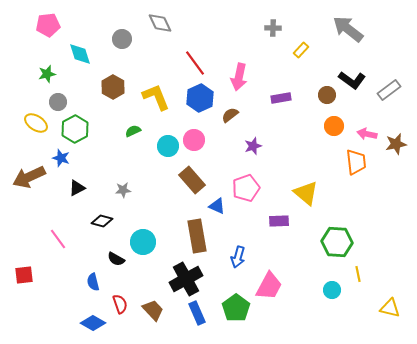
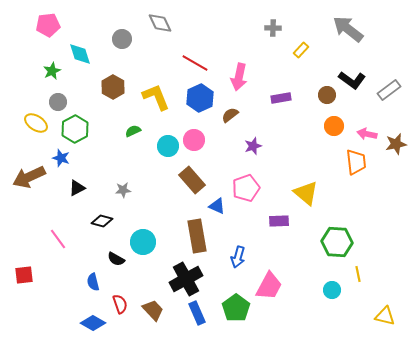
red line at (195, 63): rotated 24 degrees counterclockwise
green star at (47, 74): moved 5 px right, 3 px up; rotated 12 degrees counterclockwise
yellow triangle at (390, 308): moved 5 px left, 8 px down
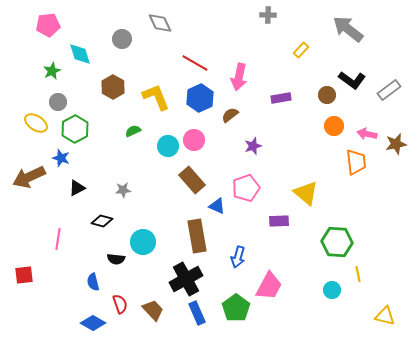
gray cross at (273, 28): moved 5 px left, 13 px up
pink line at (58, 239): rotated 45 degrees clockwise
black semicircle at (116, 259): rotated 24 degrees counterclockwise
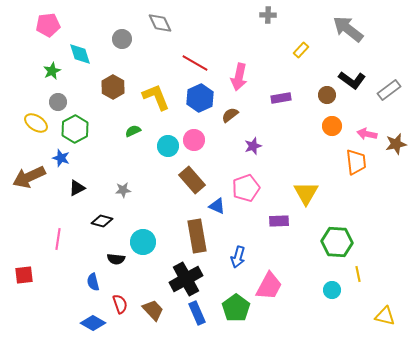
orange circle at (334, 126): moved 2 px left
yellow triangle at (306, 193): rotated 20 degrees clockwise
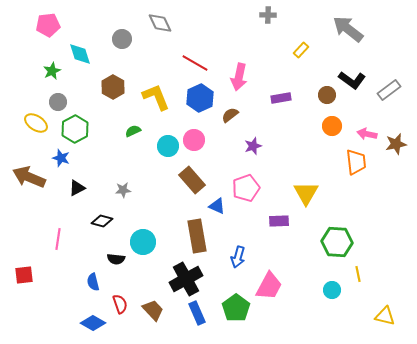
brown arrow at (29, 177): rotated 48 degrees clockwise
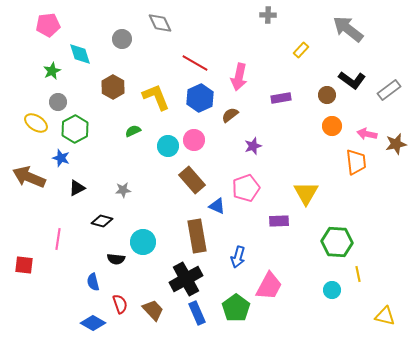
red square at (24, 275): moved 10 px up; rotated 12 degrees clockwise
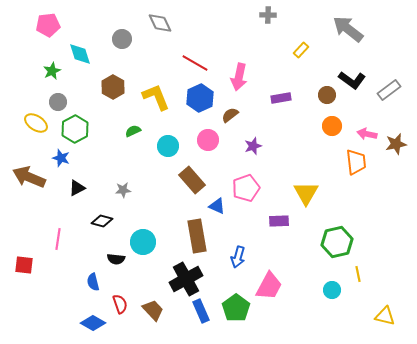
pink circle at (194, 140): moved 14 px right
green hexagon at (337, 242): rotated 16 degrees counterclockwise
blue rectangle at (197, 313): moved 4 px right, 2 px up
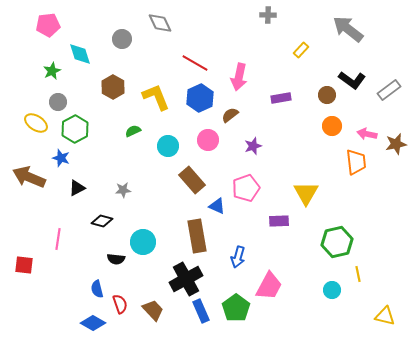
blue semicircle at (93, 282): moved 4 px right, 7 px down
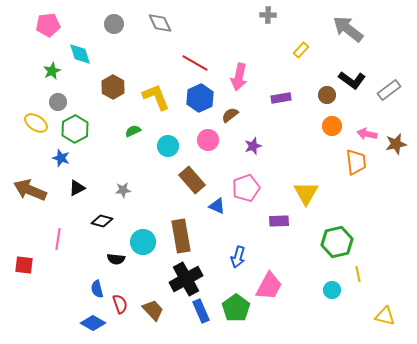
gray circle at (122, 39): moved 8 px left, 15 px up
brown arrow at (29, 177): moved 1 px right, 13 px down
brown rectangle at (197, 236): moved 16 px left
